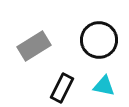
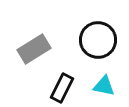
black circle: moved 1 px left
gray rectangle: moved 3 px down
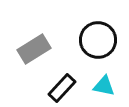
black rectangle: rotated 16 degrees clockwise
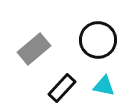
gray rectangle: rotated 8 degrees counterclockwise
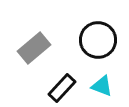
gray rectangle: moved 1 px up
cyan triangle: moved 2 px left; rotated 10 degrees clockwise
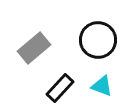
black rectangle: moved 2 px left
